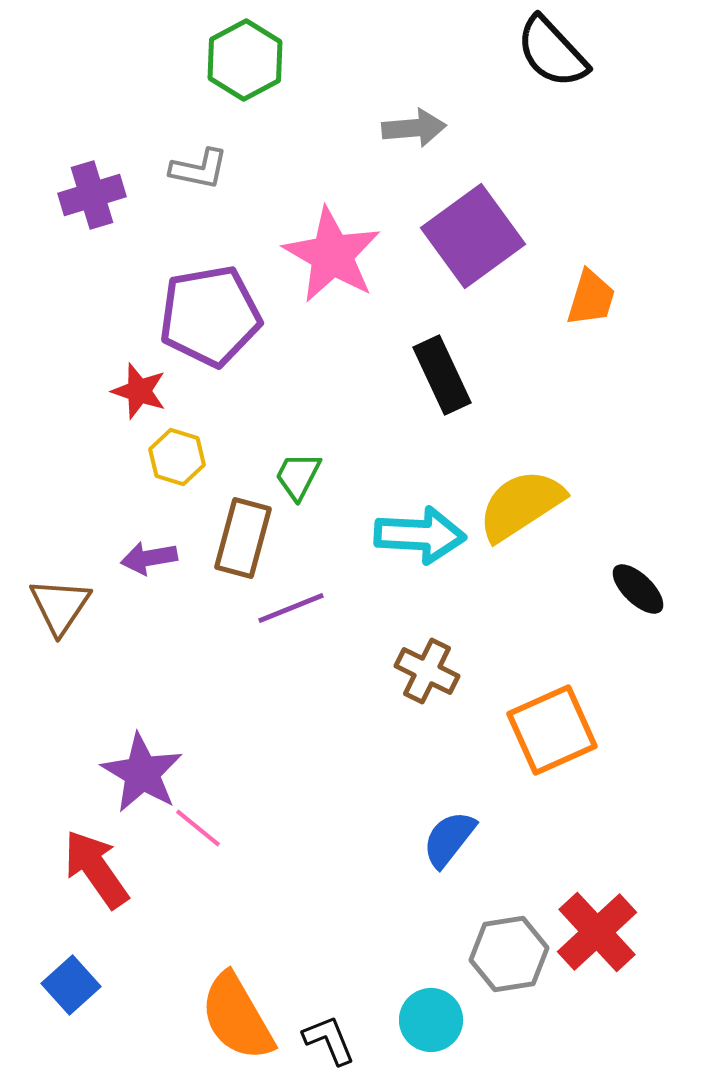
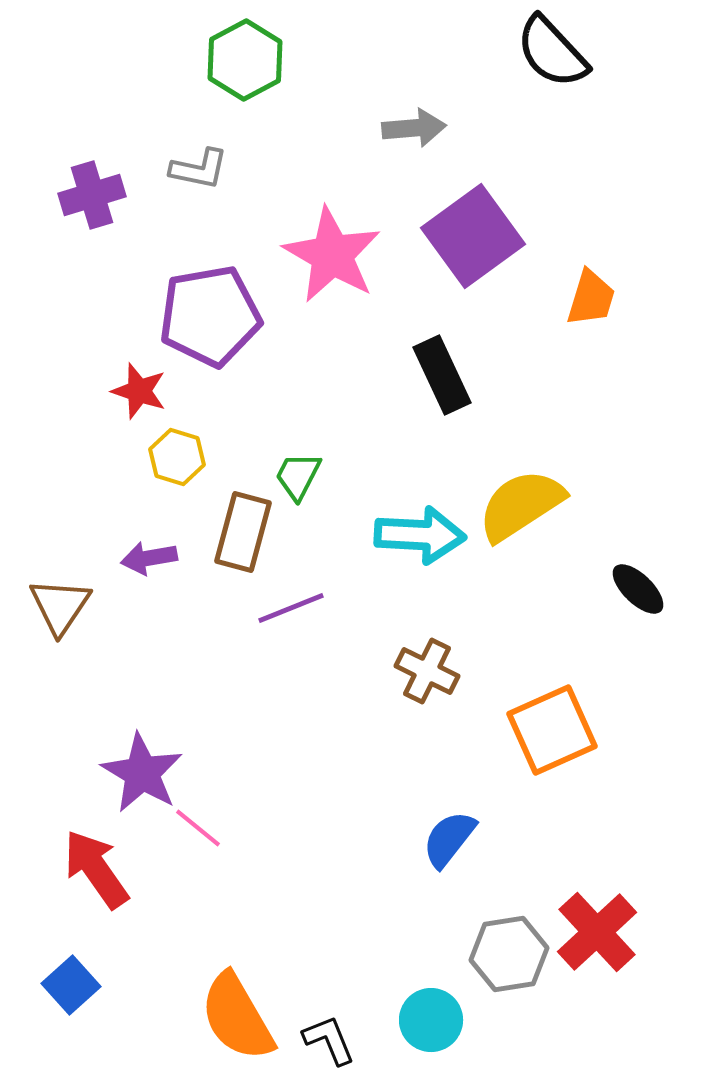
brown rectangle: moved 6 px up
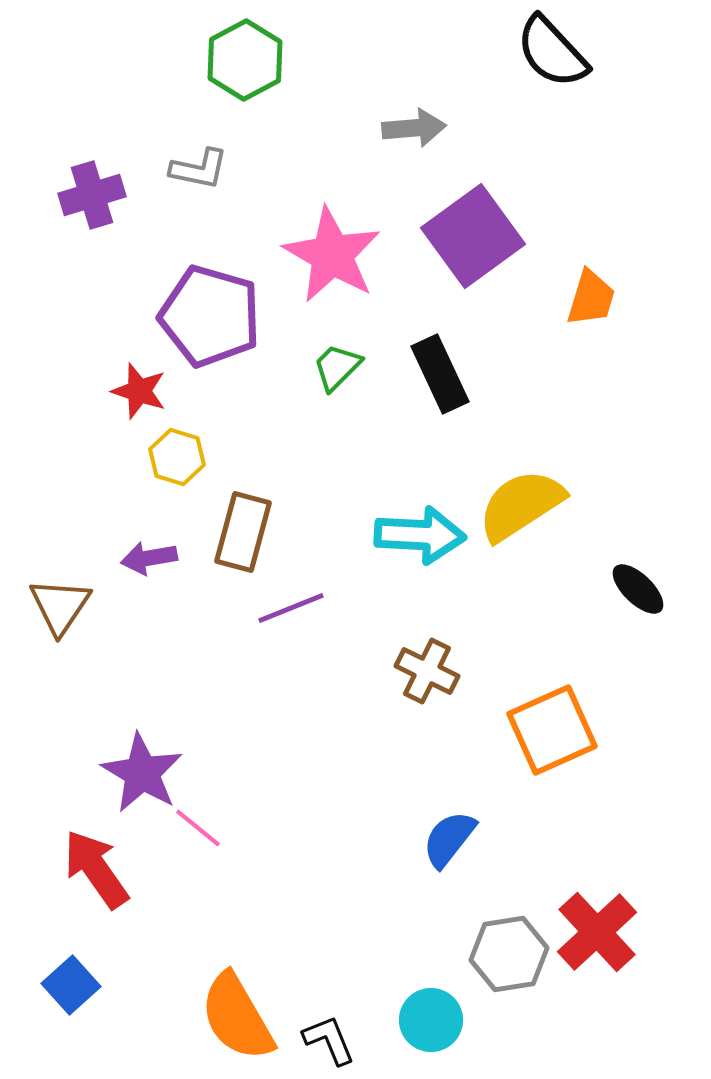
purple pentagon: rotated 26 degrees clockwise
black rectangle: moved 2 px left, 1 px up
green trapezoid: moved 39 px right, 109 px up; rotated 18 degrees clockwise
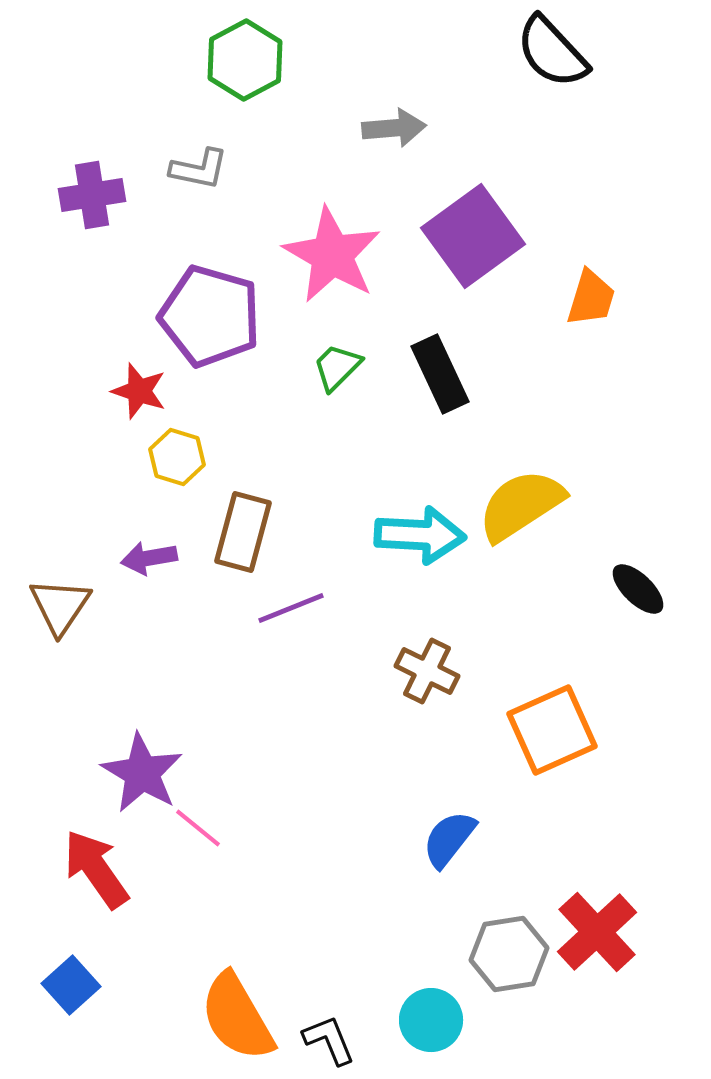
gray arrow: moved 20 px left
purple cross: rotated 8 degrees clockwise
